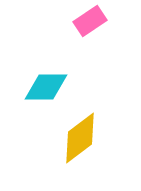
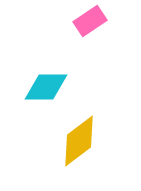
yellow diamond: moved 1 px left, 3 px down
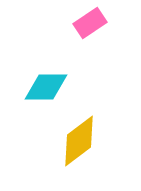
pink rectangle: moved 2 px down
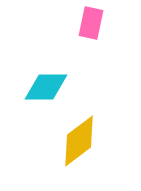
pink rectangle: moved 1 px right; rotated 44 degrees counterclockwise
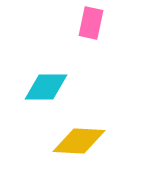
yellow diamond: rotated 40 degrees clockwise
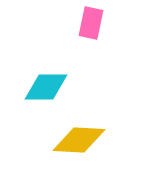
yellow diamond: moved 1 px up
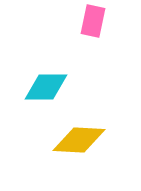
pink rectangle: moved 2 px right, 2 px up
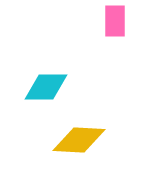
pink rectangle: moved 22 px right; rotated 12 degrees counterclockwise
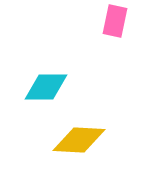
pink rectangle: rotated 12 degrees clockwise
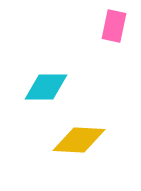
pink rectangle: moved 1 px left, 5 px down
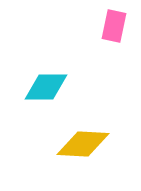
yellow diamond: moved 4 px right, 4 px down
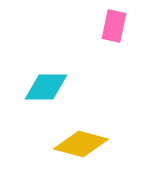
yellow diamond: moved 2 px left; rotated 12 degrees clockwise
